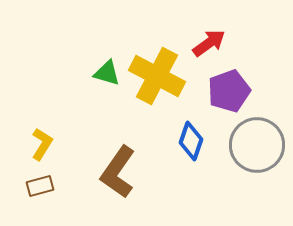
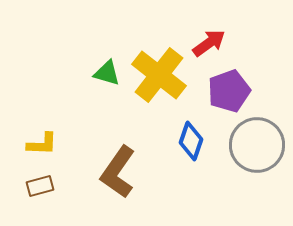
yellow cross: moved 2 px right, 1 px up; rotated 10 degrees clockwise
yellow L-shape: rotated 60 degrees clockwise
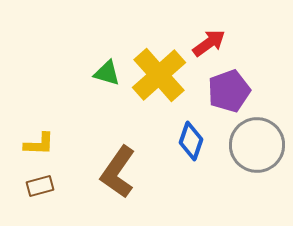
yellow cross: rotated 10 degrees clockwise
yellow L-shape: moved 3 px left
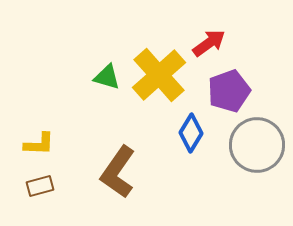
green triangle: moved 4 px down
blue diamond: moved 8 px up; rotated 12 degrees clockwise
